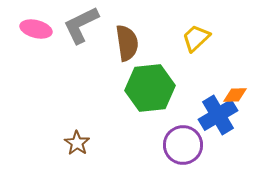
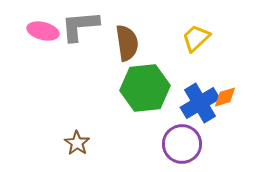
gray L-shape: moved 1 px left, 1 px down; rotated 21 degrees clockwise
pink ellipse: moved 7 px right, 2 px down
green hexagon: moved 5 px left
orange diamond: moved 10 px left, 2 px down; rotated 15 degrees counterclockwise
blue cross: moved 18 px left, 12 px up
purple circle: moved 1 px left, 1 px up
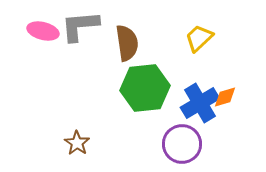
yellow trapezoid: moved 3 px right
